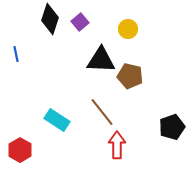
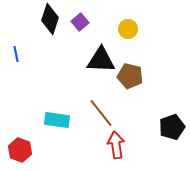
brown line: moved 1 px left, 1 px down
cyan rectangle: rotated 25 degrees counterclockwise
red arrow: moved 1 px left; rotated 8 degrees counterclockwise
red hexagon: rotated 10 degrees counterclockwise
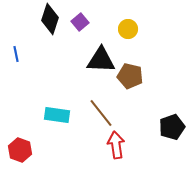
cyan rectangle: moved 5 px up
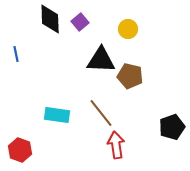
black diamond: rotated 20 degrees counterclockwise
